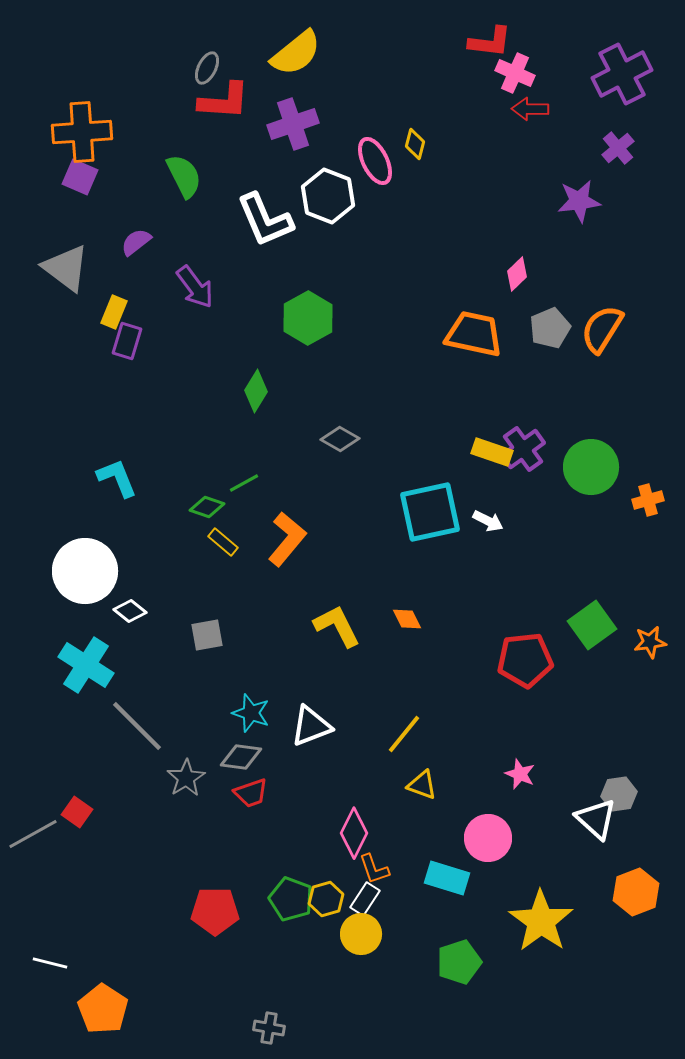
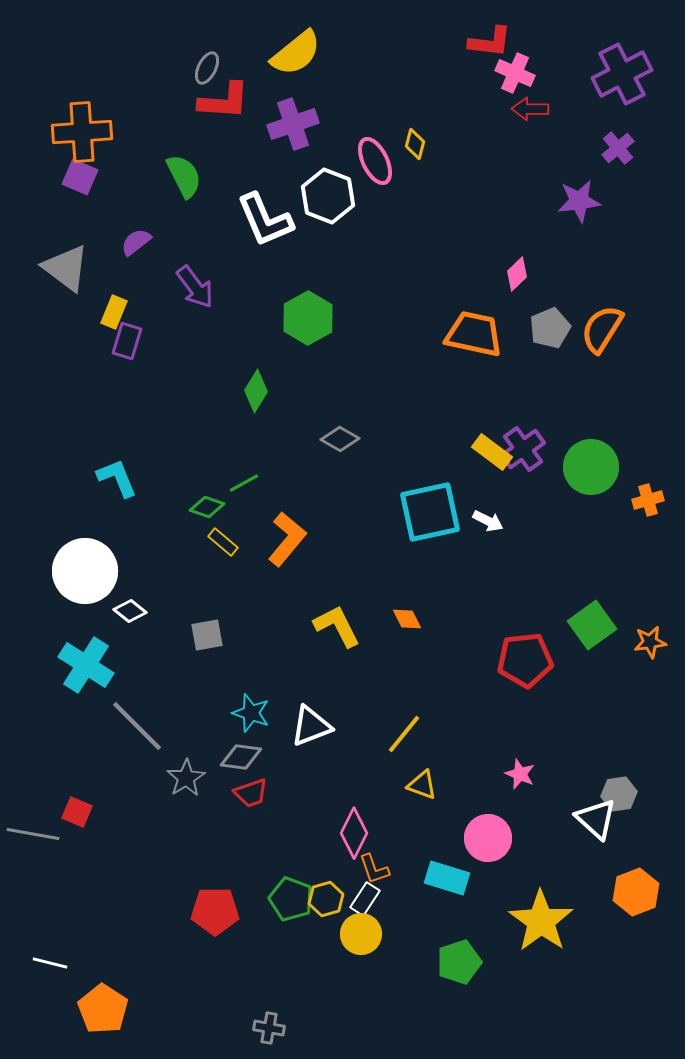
yellow rectangle at (492, 452): rotated 18 degrees clockwise
red square at (77, 812): rotated 12 degrees counterclockwise
gray line at (33, 834): rotated 39 degrees clockwise
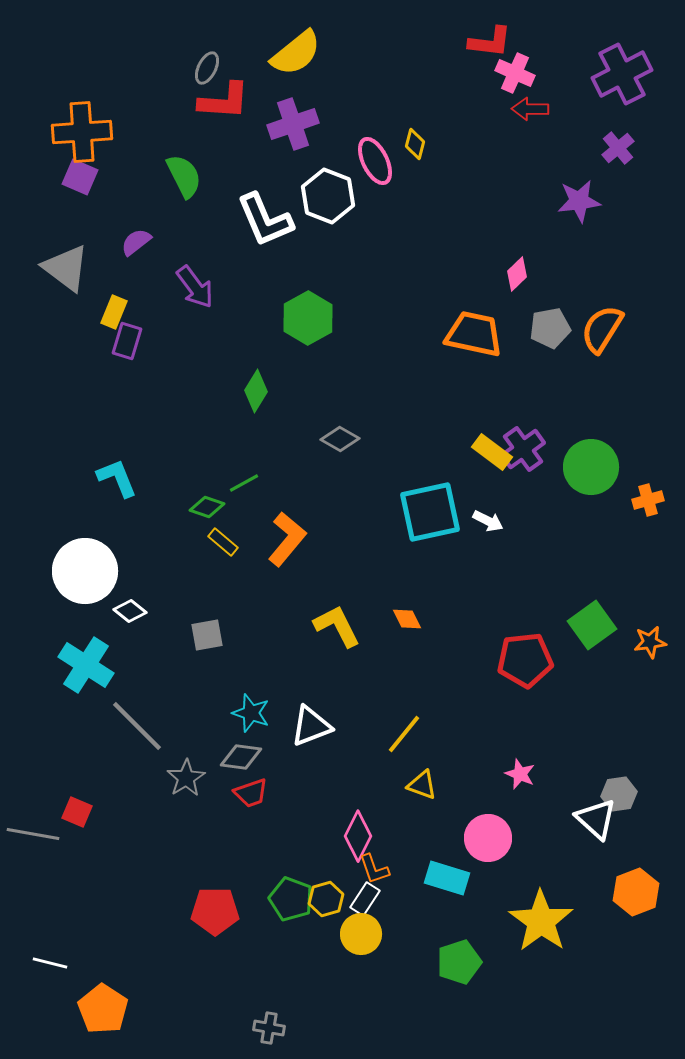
gray pentagon at (550, 328): rotated 12 degrees clockwise
pink diamond at (354, 833): moved 4 px right, 3 px down
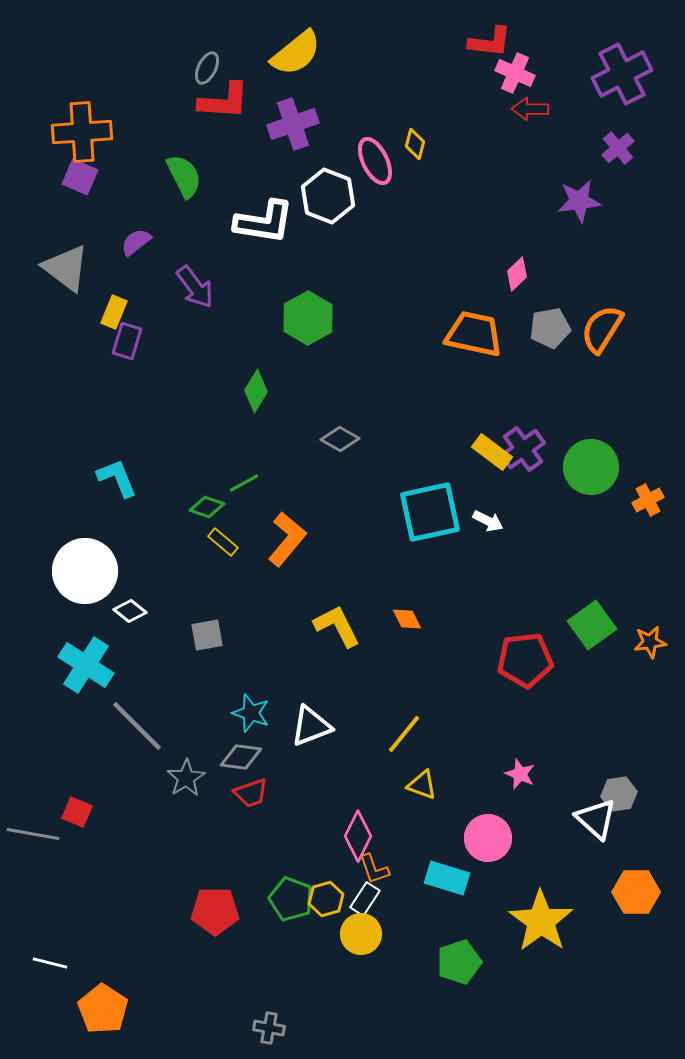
white L-shape at (265, 220): moved 1 px left, 2 px down; rotated 58 degrees counterclockwise
orange cross at (648, 500): rotated 12 degrees counterclockwise
orange hexagon at (636, 892): rotated 21 degrees clockwise
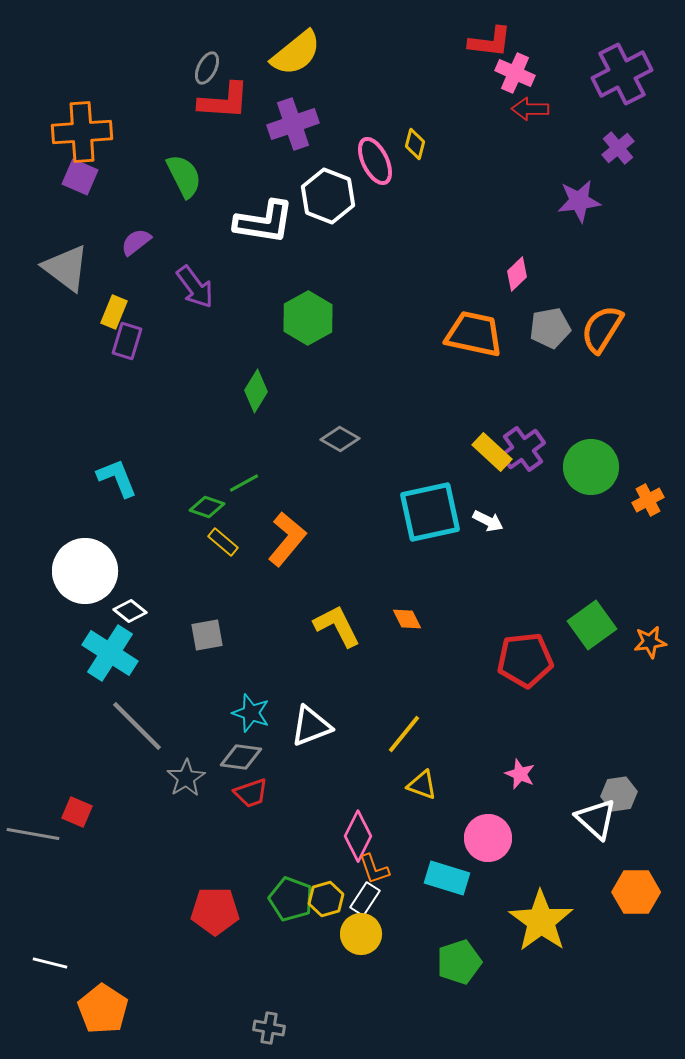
yellow rectangle at (492, 452): rotated 6 degrees clockwise
cyan cross at (86, 665): moved 24 px right, 12 px up
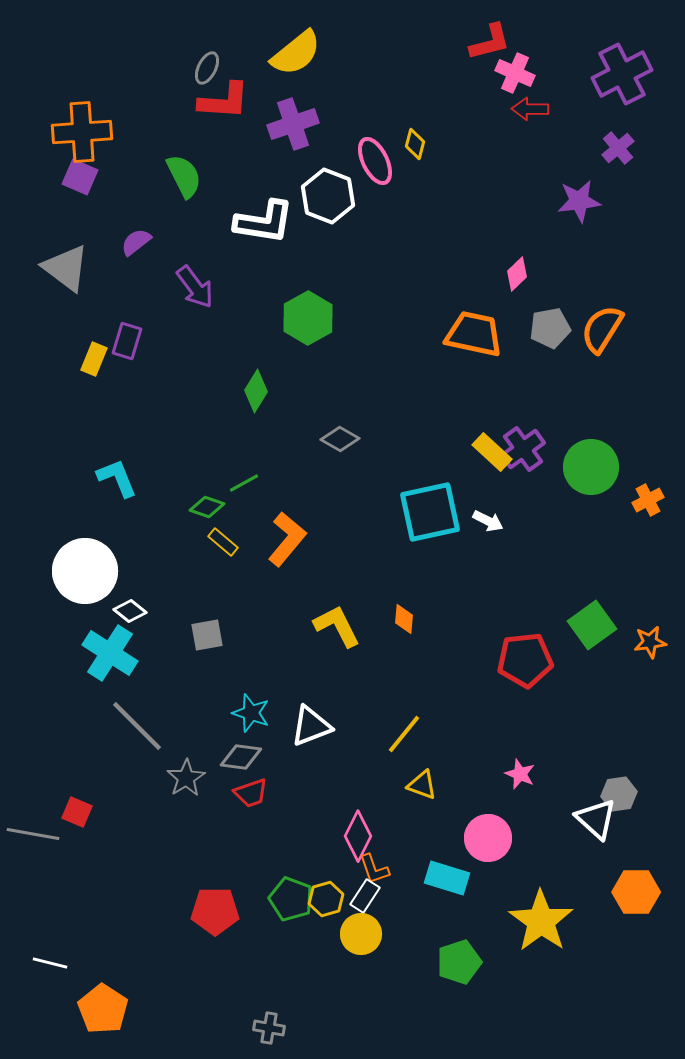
red L-shape at (490, 42): rotated 21 degrees counterclockwise
yellow rectangle at (114, 312): moved 20 px left, 47 px down
orange diamond at (407, 619): moved 3 px left; rotated 32 degrees clockwise
white rectangle at (365, 899): moved 3 px up
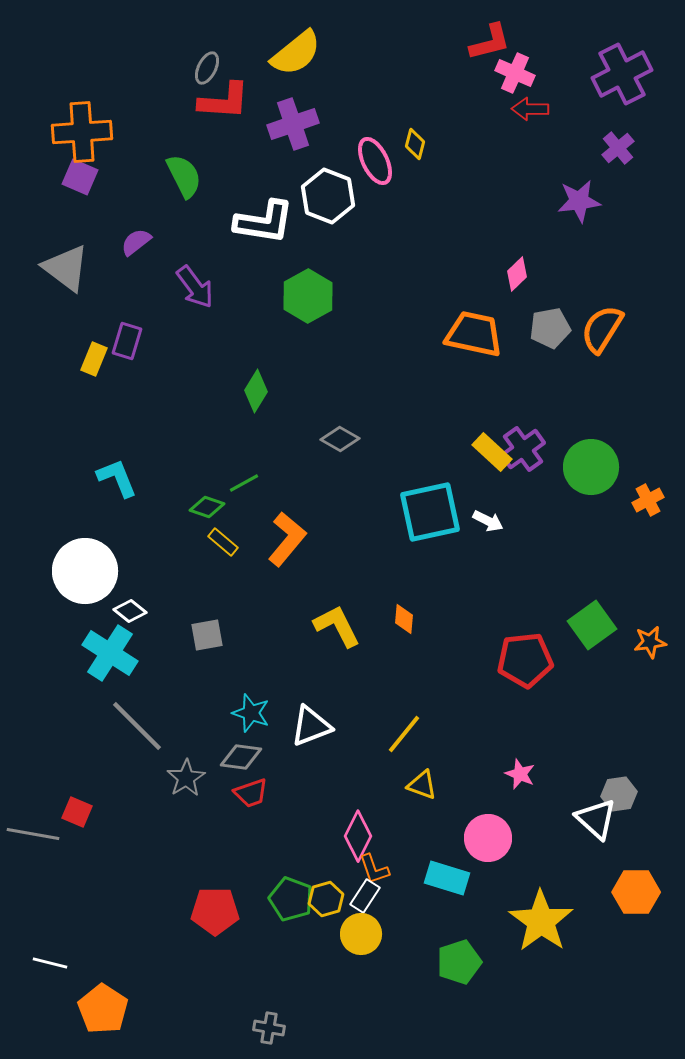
green hexagon at (308, 318): moved 22 px up
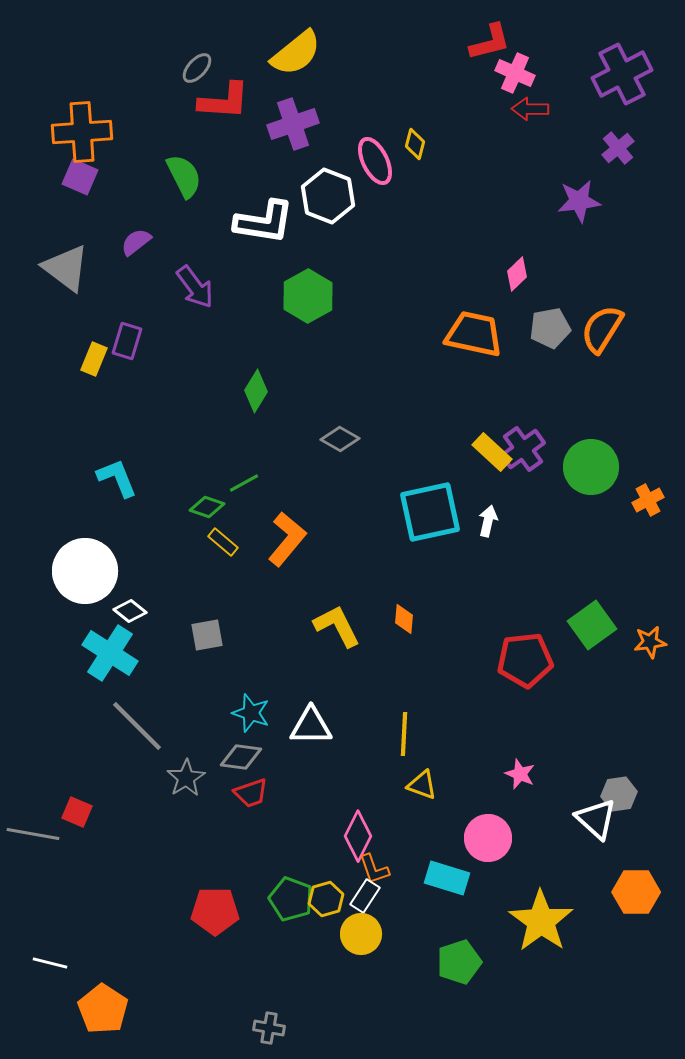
gray ellipse at (207, 68): moved 10 px left; rotated 16 degrees clockwise
white arrow at (488, 521): rotated 104 degrees counterclockwise
white triangle at (311, 726): rotated 21 degrees clockwise
yellow line at (404, 734): rotated 36 degrees counterclockwise
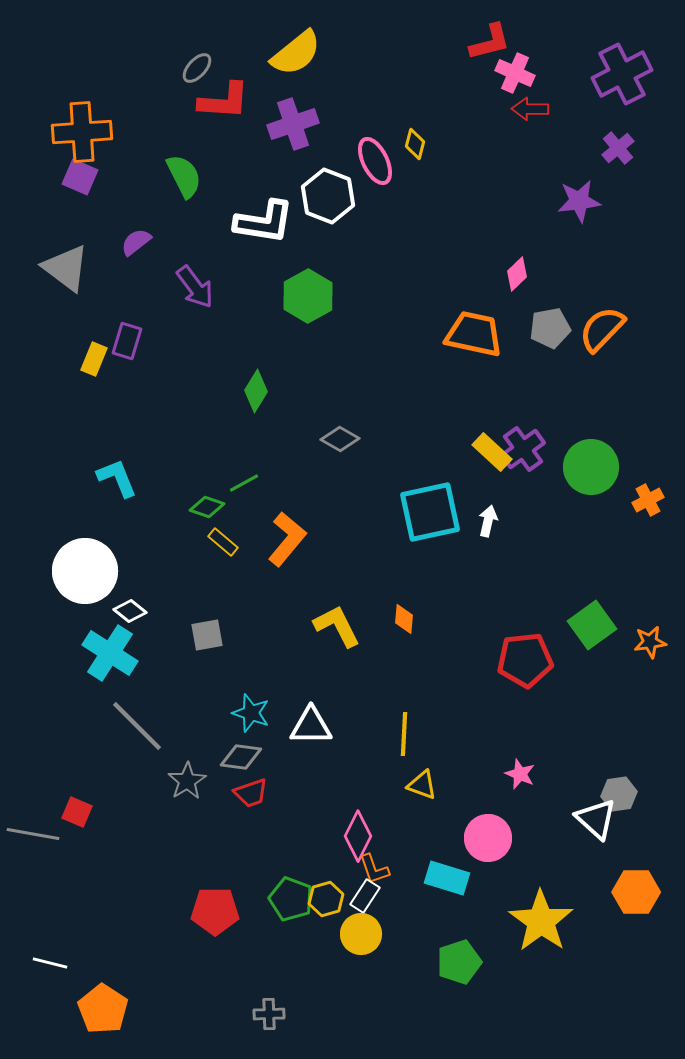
orange semicircle at (602, 329): rotated 12 degrees clockwise
gray star at (186, 778): moved 1 px right, 3 px down
gray cross at (269, 1028): moved 14 px up; rotated 12 degrees counterclockwise
